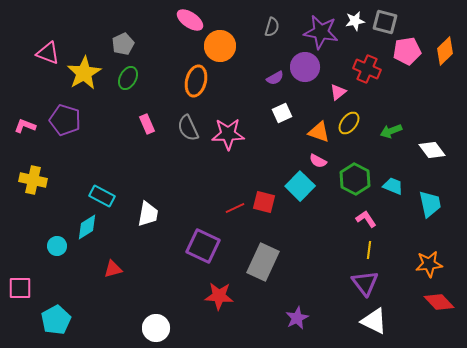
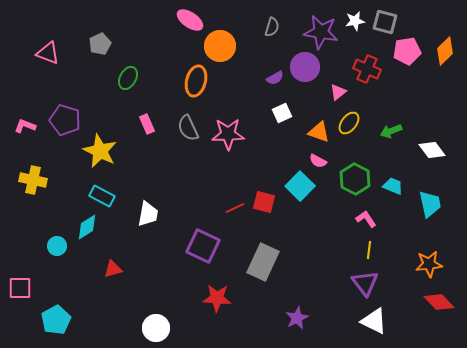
gray pentagon at (123, 44): moved 23 px left
yellow star at (84, 73): moved 16 px right, 78 px down; rotated 16 degrees counterclockwise
red star at (219, 296): moved 2 px left, 2 px down
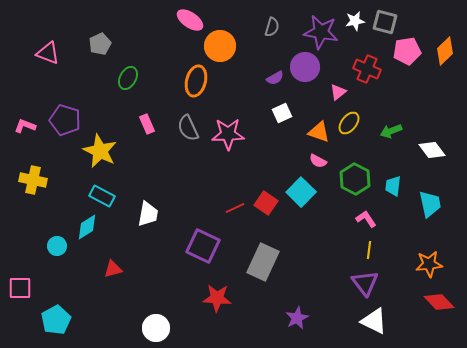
cyan square at (300, 186): moved 1 px right, 6 px down
cyan trapezoid at (393, 186): rotated 105 degrees counterclockwise
red square at (264, 202): moved 2 px right, 1 px down; rotated 20 degrees clockwise
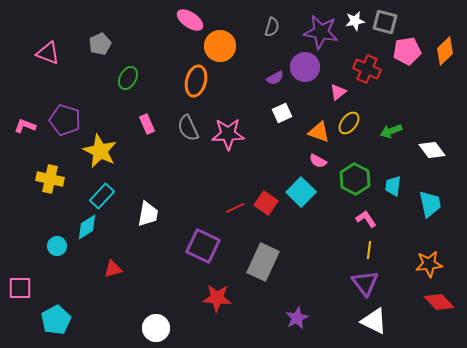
yellow cross at (33, 180): moved 17 px right, 1 px up
cyan rectangle at (102, 196): rotated 75 degrees counterclockwise
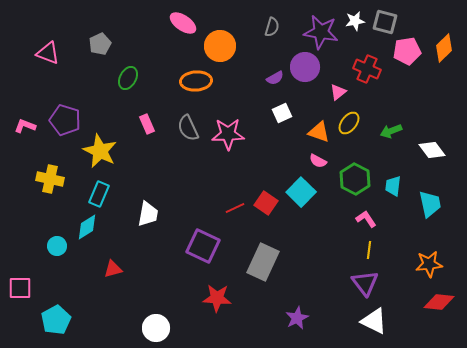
pink ellipse at (190, 20): moved 7 px left, 3 px down
orange diamond at (445, 51): moved 1 px left, 3 px up
orange ellipse at (196, 81): rotated 72 degrees clockwise
cyan rectangle at (102, 196): moved 3 px left, 2 px up; rotated 20 degrees counterclockwise
red diamond at (439, 302): rotated 40 degrees counterclockwise
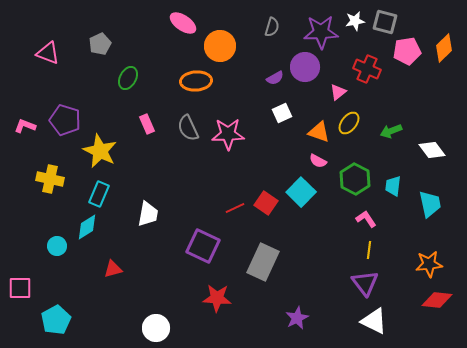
purple star at (321, 32): rotated 12 degrees counterclockwise
red diamond at (439, 302): moved 2 px left, 2 px up
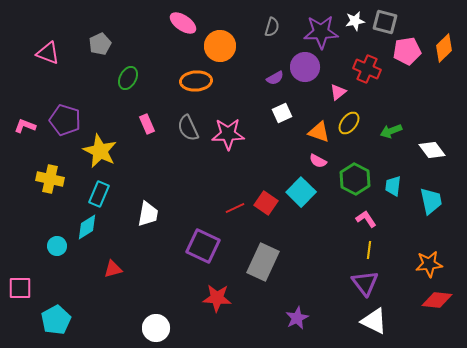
cyan trapezoid at (430, 204): moved 1 px right, 3 px up
